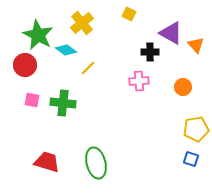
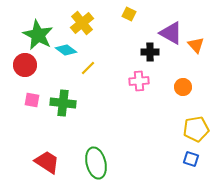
red trapezoid: rotated 16 degrees clockwise
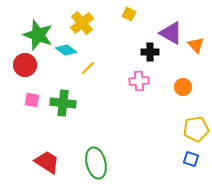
green star: rotated 8 degrees counterclockwise
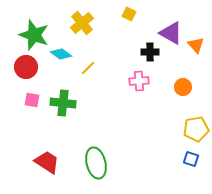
green star: moved 4 px left
cyan diamond: moved 5 px left, 4 px down
red circle: moved 1 px right, 2 px down
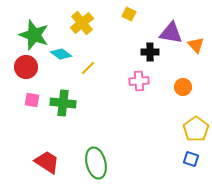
purple triangle: rotated 20 degrees counterclockwise
yellow pentagon: rotated 25 degrees counterclockwise
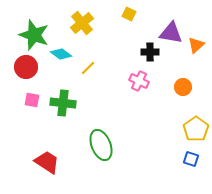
orange triangle: rotated 30 degrees clockwise
pink cross: rotated 30 degrees clockwise
green ellipse: moved 5 px right, 18 px up; rotated 8 degrees counterclockwise
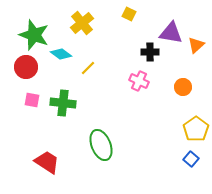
blue square: rotated 21 degrees clockwise
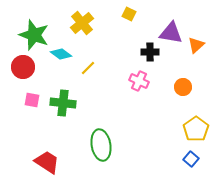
red circle: moved 3 px left
green ellipse: rotated 12 degrees clockwise
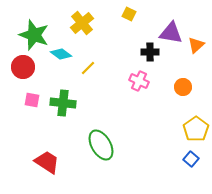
green ellipse: rotated 20 degrees counterclockwise
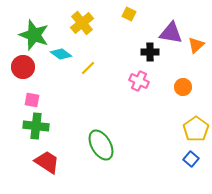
green cross: moved 27 px left, 23 px down
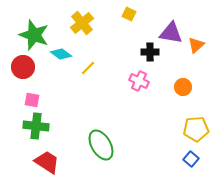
yellow pentagon: rotated 30 degrees clockwise
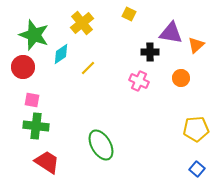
cyan diamond: rotated 70 degrees counterclockwise
orange circle: moved 2 px left, 9 px up
blue square: moved 6 px right, 10 px down
